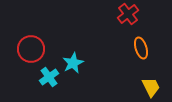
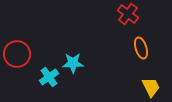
red cross: rotated 15 degrees counterclockwise
red circle: moved 14 px left, 5 px down
cyan star: rotated 25 degrees clockwise
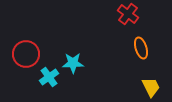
red circle: moved 9 px right
